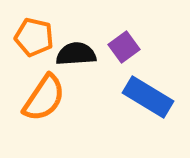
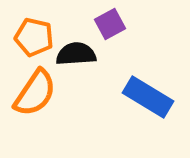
purple square: moved 14 px left, 23 px up; rotated 8 degrees clockwise
orange semicircle: moved 9 px left, 5 px up
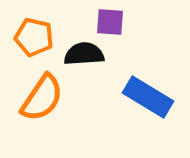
purple square: moved 2 px up; rotated 32 degrees clockwise
black semicircle: moved 8 px right
orange semicircle: moved 7 px right, 5 px down
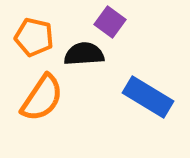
purple square: rotated 32 degrees clockwise
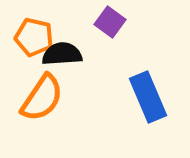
black semicircle: moved 22 px left
blue rectangle: rotated 36 degrees clockwise
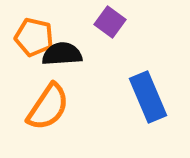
orange semicircle: moved 6 px right, 9 px down
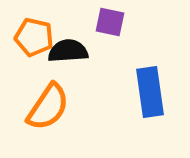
purple square: rotated 24 degrees counterclockwise
black semicircle: moved 6 px right, 3 px up
blue rectangle: moved 2 px right, 5 px up; rotated 15 degrees clockwise
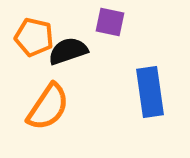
black semicircle: rotated 15 degrees counterclockwise
